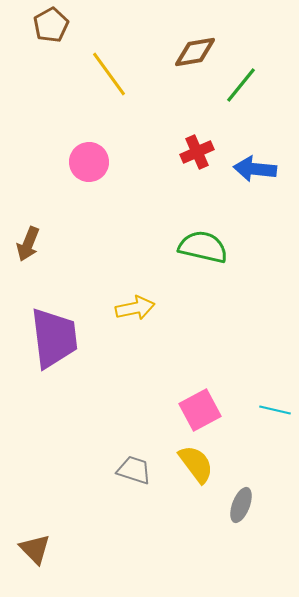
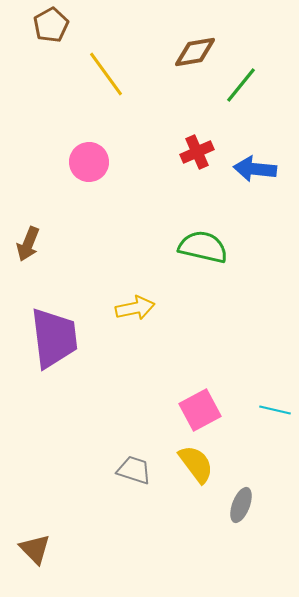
yellow line: moved 3 px left
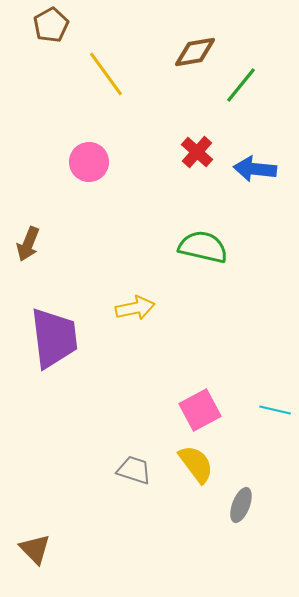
red cross: rotated 24 degrees counterclockwise
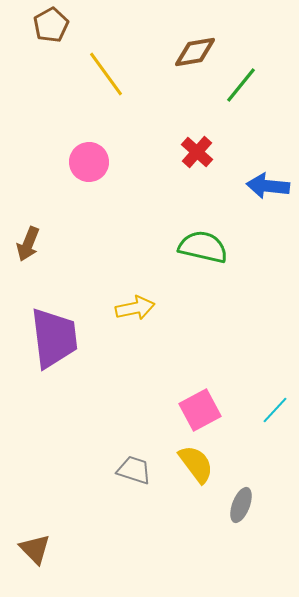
blue arrow: moved 13 px right, 17 px down
cyan line: rotated 60 degrees counterclockwise
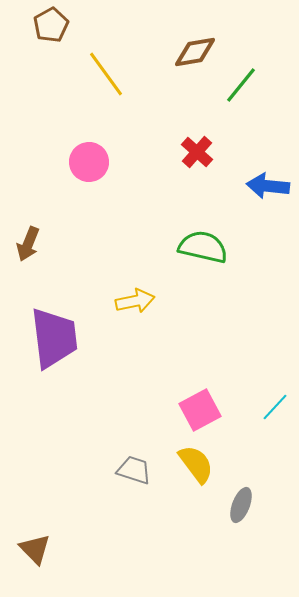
yellow arrow: moved 7 px up
cyan line: moved 3 px up
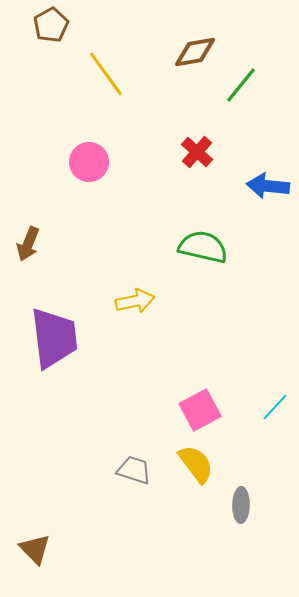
gray ellipse: rotated 20 degrees counterclockwise
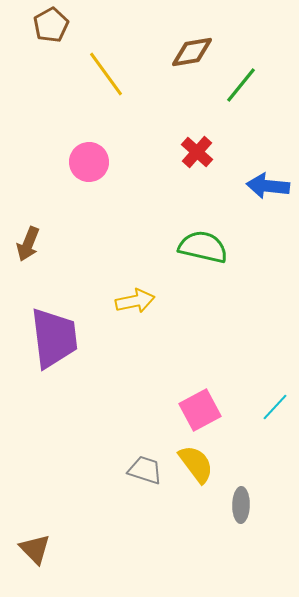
brown diamond: moved 3 px left
gray trapezoid: moved 11 px right
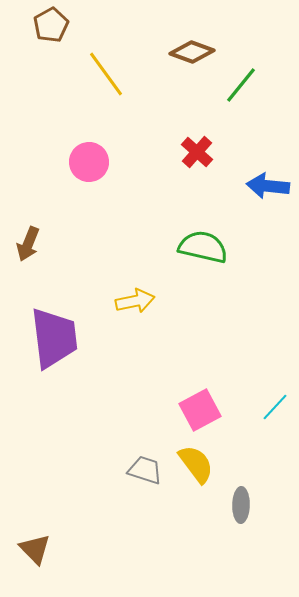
brown diamond: rotated 30 degrees clockwise
